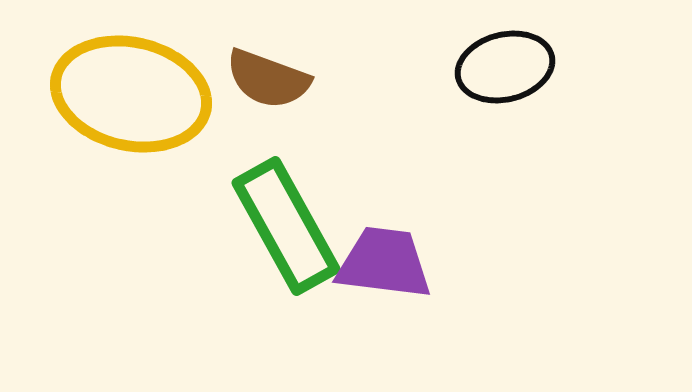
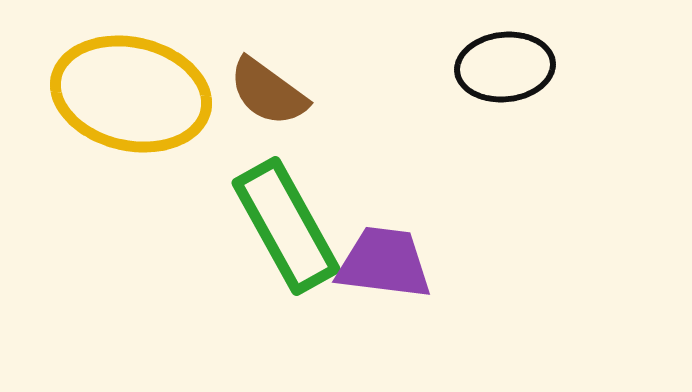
black ellipse: rotated 8 degrees clockwise
brown semicircle: moved 13 px down; rotated 16 degrees clockwise
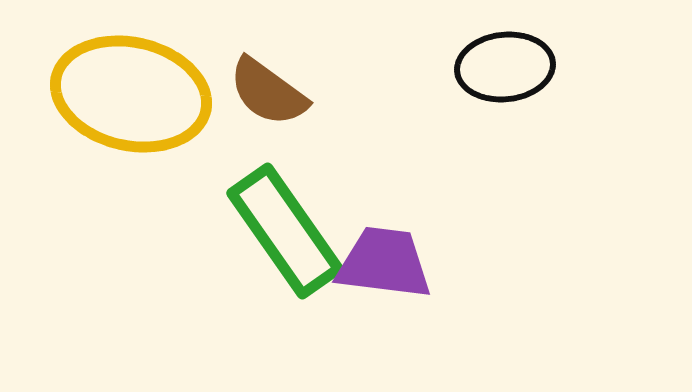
green rectangle: moved 1 px left, 5 px down; rotated 6 degrees counterclockwise
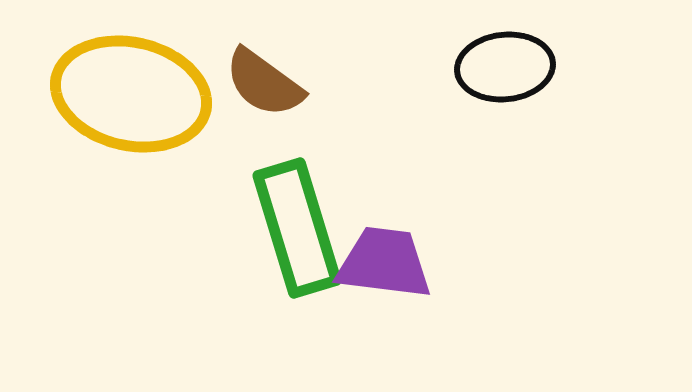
brown semicircle: moved 4 px left, 9 px up
green rectangle: moved 12 px right, 3 px up; rotated 18 degrees clockwise
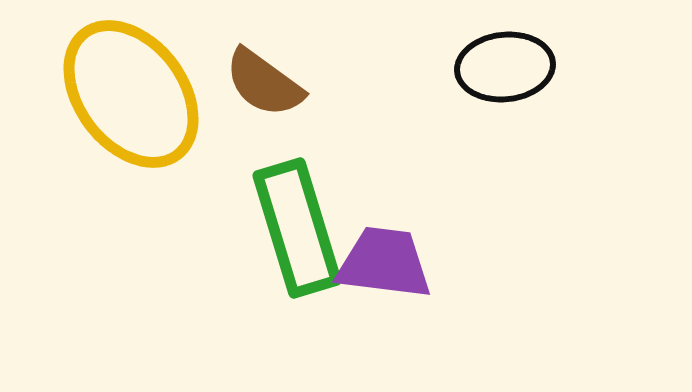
yellow ellipse: rotated 40 degrees clockwise
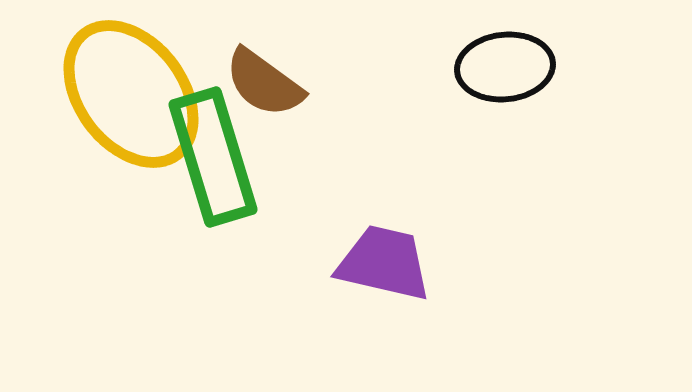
green rectangle: moved 84 px left, 71 px up
purple trapezoid: rotated 6 degrees clockwise
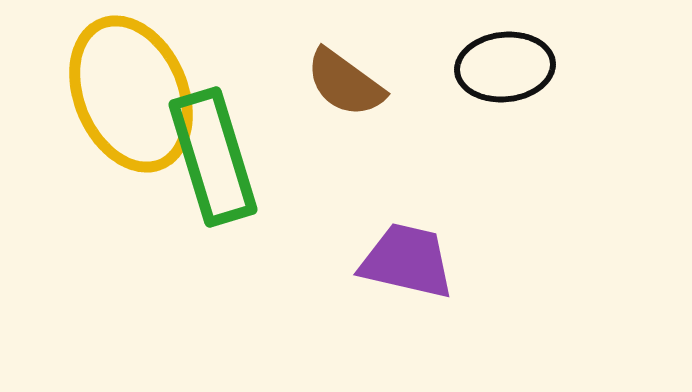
brown semicircle: moved 81 px right
yellow ellipse: rotated 14 degrees clockwise
purple trapezoid: moved 23 px right, 2 px up
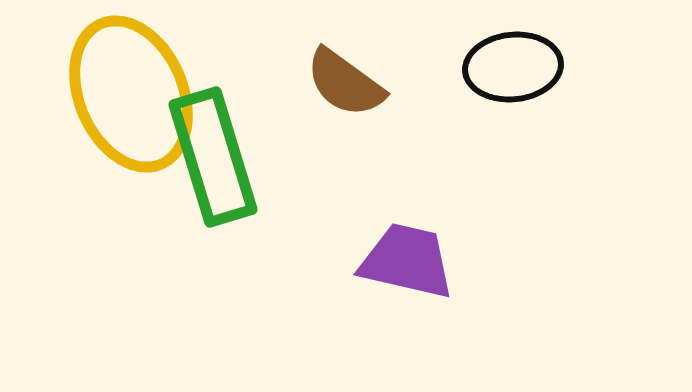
black ellipse: moved 8 px right
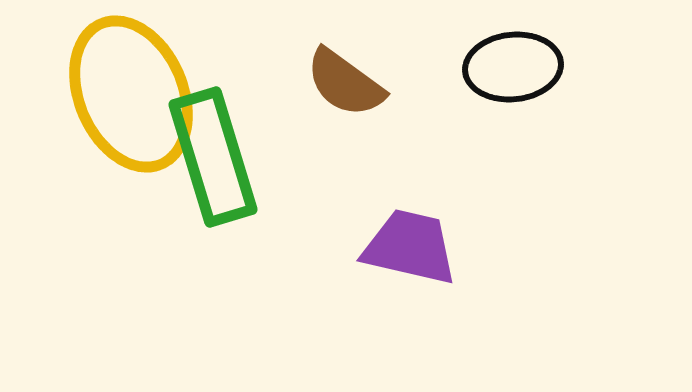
purple trapezoid: moved 3 px right, 14 px up
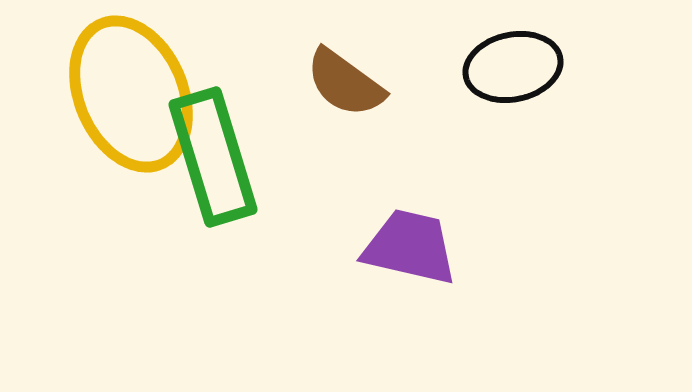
black ellipse: rotated 6 degrees counterclockwise
